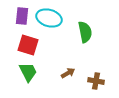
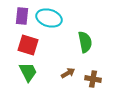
green semicircle: moved 10 px down
brown cross: moved 3 px left, 2 px up
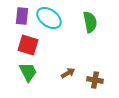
cyan ellipse: rotated 20 degrees clockwise
green semicircle: moved 5 px right, 20 px up
brown cross: moved 2 px right, 1 px down
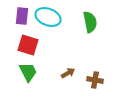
cyan ellipse: moved 1 px left, 1 px up; rotated 15 degrees counterclockwise
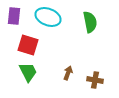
purple rectangle: moved 8 px left
brown arrow: rotated 40 degrees counterclockwise
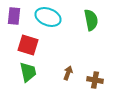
green semicircle: moved 1 px right, 2 px up
green trapezoid: rotated 15 degrees clockwise
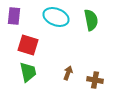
cyan ellipse: moved 8 px right
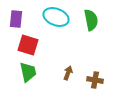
purple rectangle: moved 2 px right, 3 px down
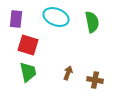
green semicircle: moved 1 px right, 2 px down
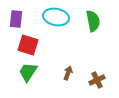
cyan ellipse: rotated 10 degrees counterclockwise
green semicircle: moved 1 px right, 1 px up
green trapezoid: rotated 135 degrees counterclockwise
brown cross: moved 2 px right; rotated 35 degrees counterclockwise
